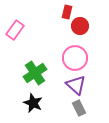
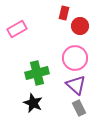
red rectangle: moved 3 px left, 1 px down
pink rectangle: moved 2 px right, 1 px up; rotated 24 degrees clockwise
green cross: moved 2 px right; rotated 20 degrees clockwise
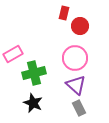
pink rectangle: moved 4 px left, 25 px down
green cross: moved 3 px left
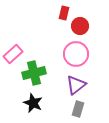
pink rectangle: rotated 12 degrees counterclockwise
pink circle: moved 1 px right, 4 px up
purple triangle: rotated 40 degrees clockwise
gray rectangle: moved 1 px left, 1 px down; rotated 42 degrees clockwise
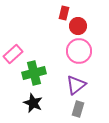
red circle: moved 2 px left
pink circle: moved 3 px right, 3 px up
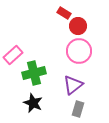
red rectangle: rotated 72 degrees counterclockwise
pink rectangle: moved 1 px down
purple triangle: moved 3 px left
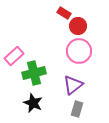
pink rectangle: moved 1 px right, 1 px down
gray rectangle: moved 1 px left
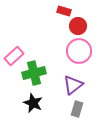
red rectangle: moved 2 px up; rotated 16 degrees counterclockwise
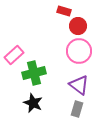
pink rectangle: moved 1 px up
purple triangle: moved 6 px right; rotated 45 degrees counterclockwise
